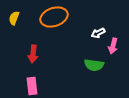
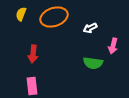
yellow semicircle: moved 7 px right, 4 px up
white arrow: moved 8 px left, 5 px up
green semicircle: moved 1 px left, 2 px up
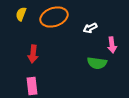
pink arrow: moved 1 px left, 1 px up; rotated 21 degrees counterclockwise
green semicircle: moved 4 px right
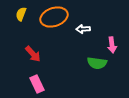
white arrow: moved 7 px left, 1 px down; rotated 24 degrees clockwise
red arrow: rotated 48 degrees counterclockwise
pink rectangle: moved 5 px right, 2 px up; rotated 18 degrees counterclockwise
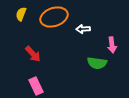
pink rectangle: moved 1 px left, 2 px down
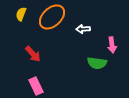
orange ellipse: moved 2 px left; rotated 24 degrees counterclockwise
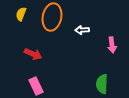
orange ellipse: rotated 36 degrees counterclockwise
white arrow: moved 1 px left, 1 px down
red arrow: rotated 24 degrees counterclockwise
green semicircle: moved 5 px right, 21 px down; rotated 84 degrees clockwise
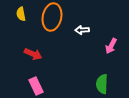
yellow semicircle: rotated 32 degrees counterclockwise
pink arrow: moved 1 px left, 1 px down; rotated 35 degrees clockwise
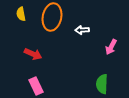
pink arrow: moved 1 px down
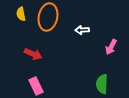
orange ellipse: moved 4 px left
